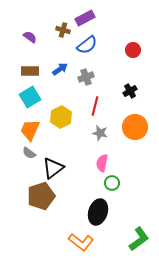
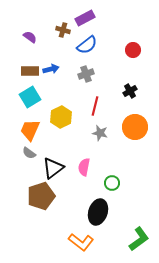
blue arrow: moved 9 px left; rotated 21 degrees clockwise
gray cross: moved 3 px up
pink semicircle: moved 18 px left, 4 px down
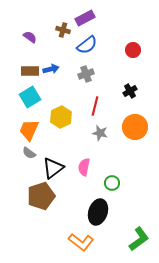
orange trapezoid: moved 1 px left
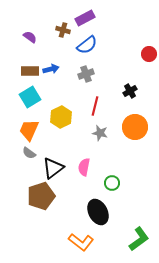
red circle: moved 16 px right, 4 px down
black ellipse: rotated 45 degrees counterclockwise
